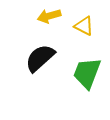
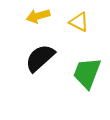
yellow arrow: moved 11 px left
yellow triangle: moved 5 px left, 4 px up
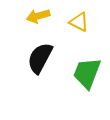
black semicircle: rotated 20 degrees counterclockwise
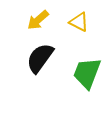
yellow arrow: moved 4 px down; rotated 25 degrees counterclockwise
black semicircle: rotated 8 degrees clockwise
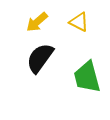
yellow arrow: moved 1 px left, 2 px down
green trapezoid: moved 4 px down; rotated 36 degrees counterclockwise
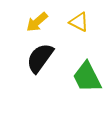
green trapezoid: rotated 12 degrees counterclockwise
